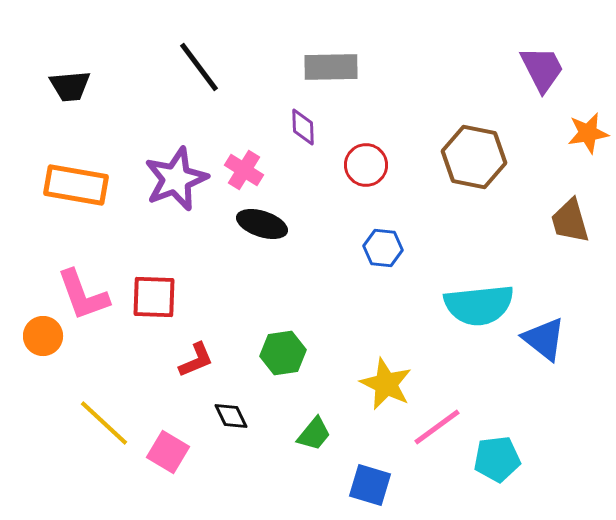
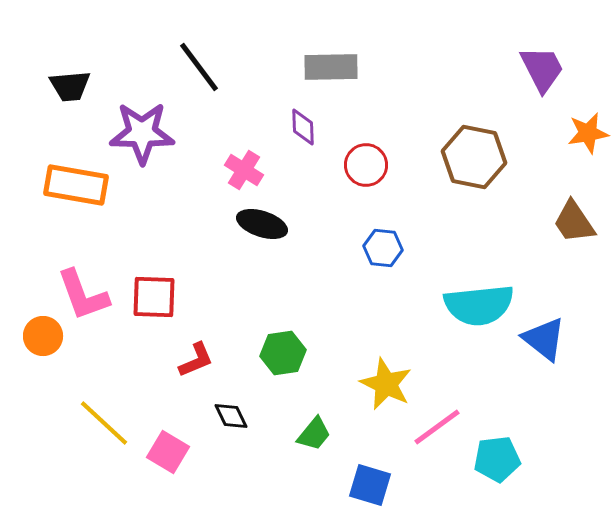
purple star: moved 34 px left, 46 px up; rotated 22 degrees clockwise
brown trapezoid: moved 4 px right, 1 px down; rotated 18 degrees counterclockwise
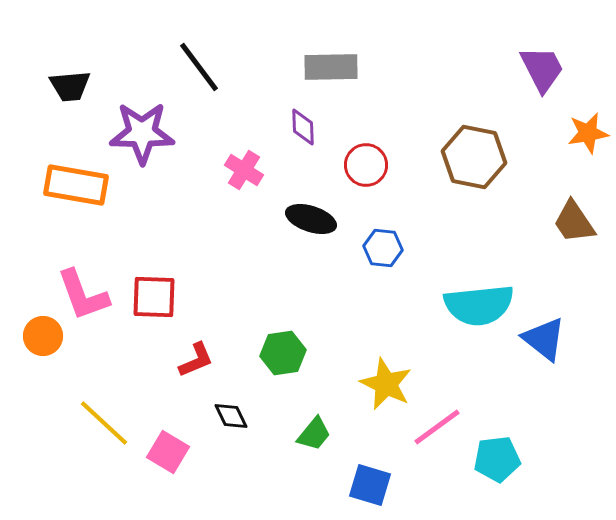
black ellipse: moved 49 px right, 5 px up
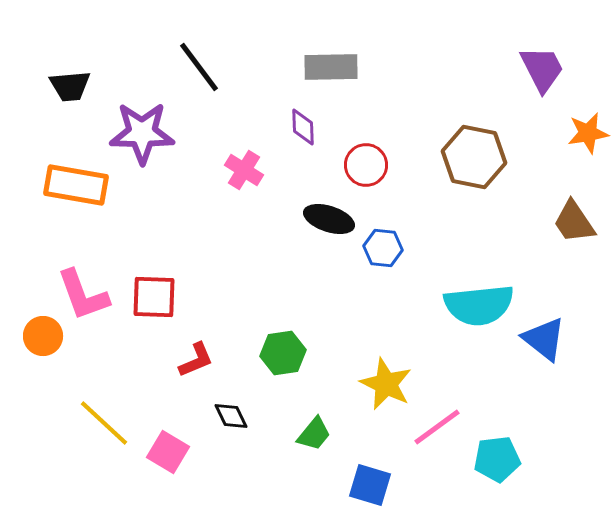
black ellipse: moved 18 px right
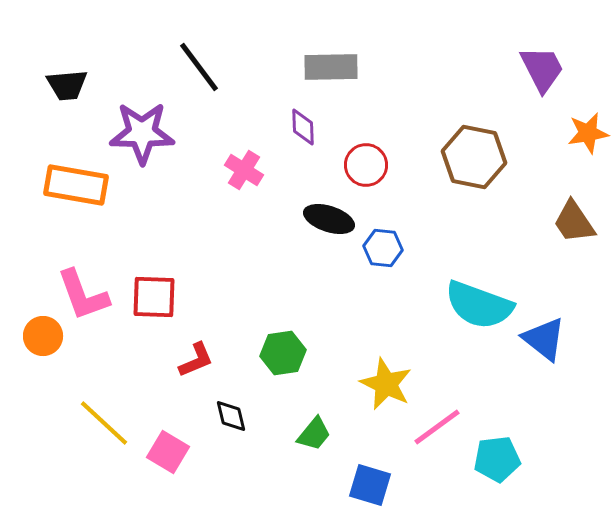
black trapezoid: moved 3 px left, 1 px up
cyan semicircle: rotated 26 degrees clockwise
black diamond: rotated 12 degrees clockwise
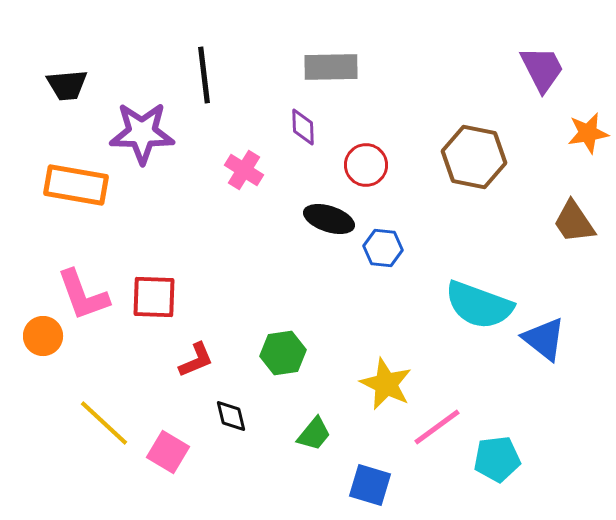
black line: moved 5 px right, 8 px down; rotated 30 degrees clockwise
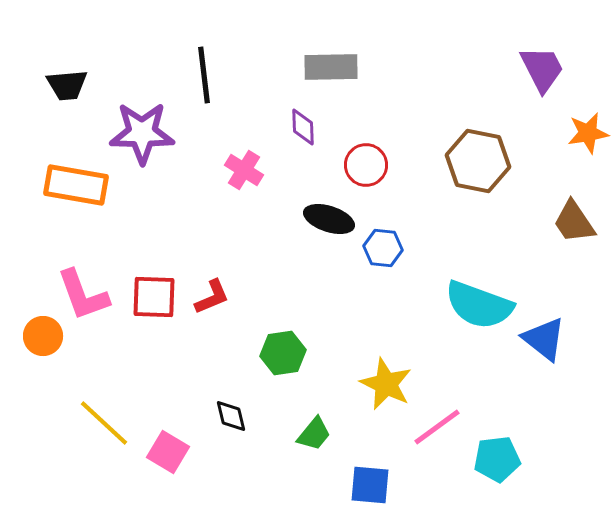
brown hexagon: moved 4 px right, 4 px down
red L-shape: moved 16 px right, 63 px up
blue square: rotated 12 degrees counterclockwise
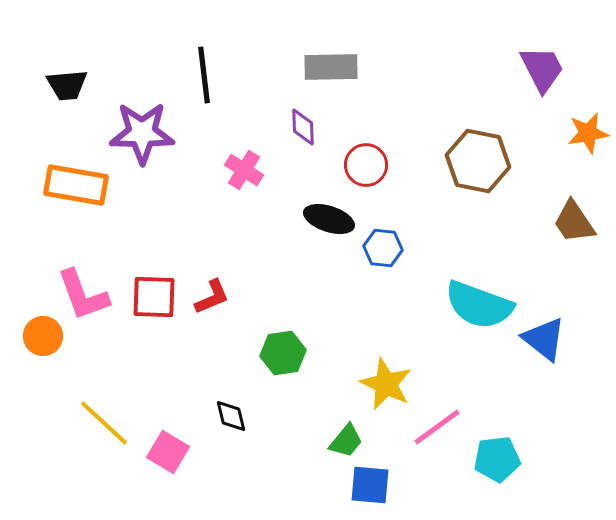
green trapezoid: moved 32 px right, 7 px down
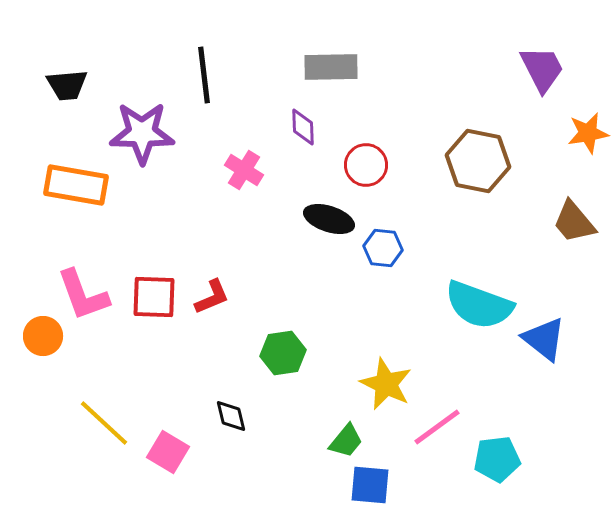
brown trapezoid: rotated 6 degrees counterclockwise
